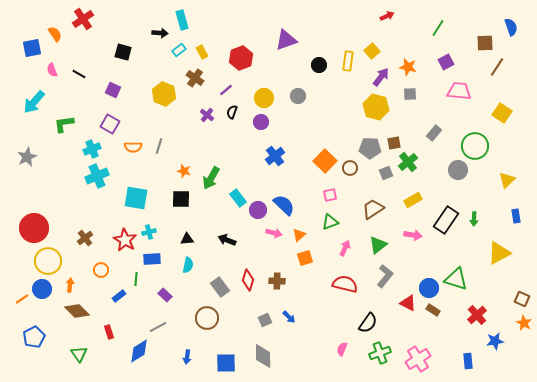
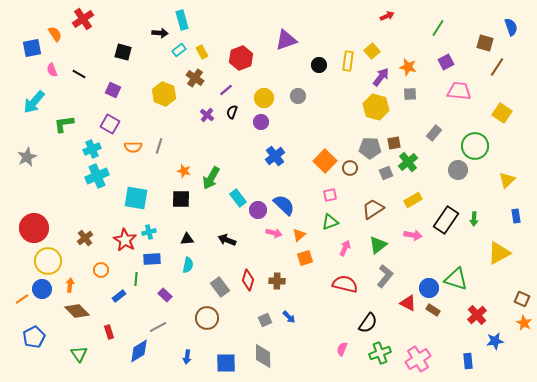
brown square at (485, 43): rotated 18 degrees clockwise
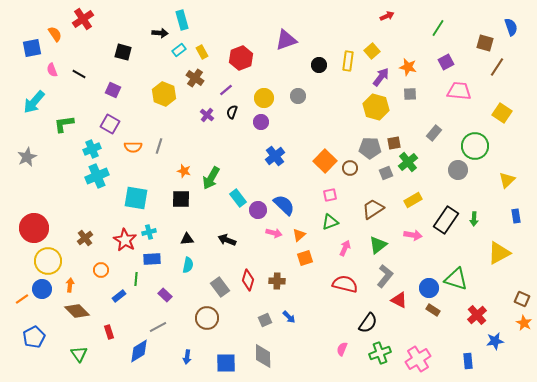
red triangle at (408, 303): moved 9 px left, 3 px up
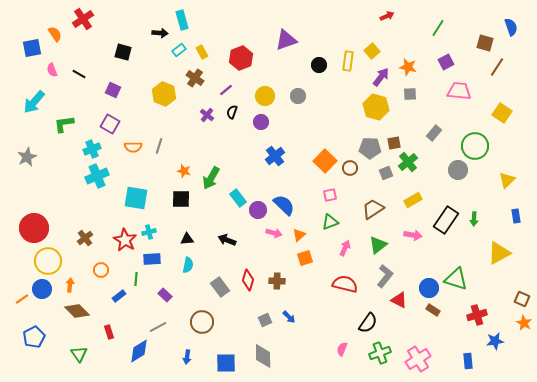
yellow circle at (264, 98): moved 1 px right, 2 px up
red cross at (477, 315): rotated 24 degrees clockwise
brown circle at (207, 318): moved 5 px left, 4 px down
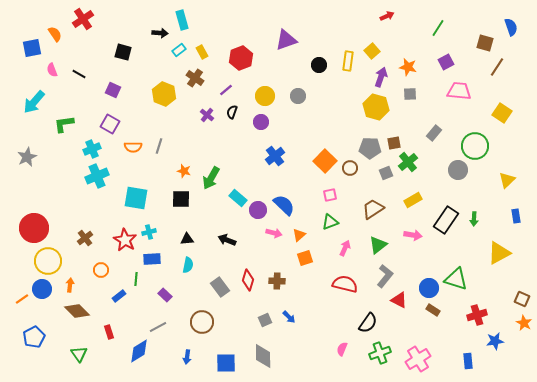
purple arrow at (381, 77): rotated 18 degrees counterclockwise
cyan rectangle at (238, 198): rotated 12 degrees counterclockwise
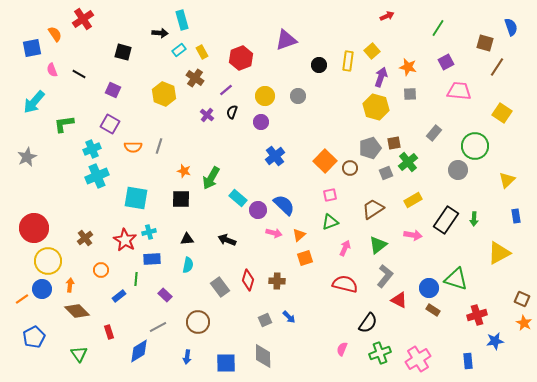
gray pentagon at (370, 148): rotated 20 degrees counterclockwise
brown circle at (202, 322): moved 4 px left
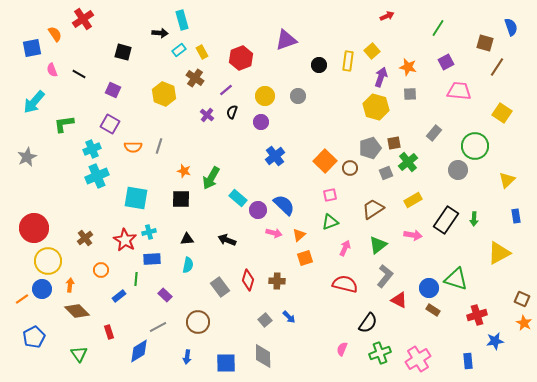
gray square at (265, 320): rotated 16 degrees counterclockwise
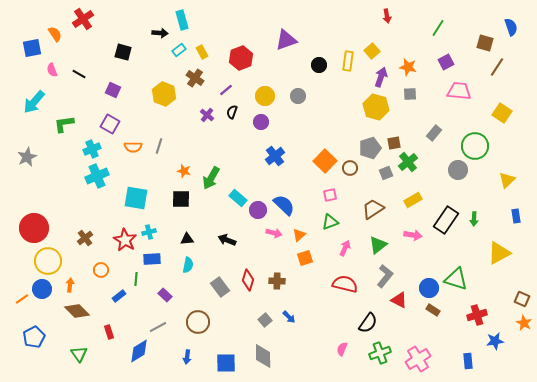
red arrow at (387, 16): rotated 104 degrees clockwise
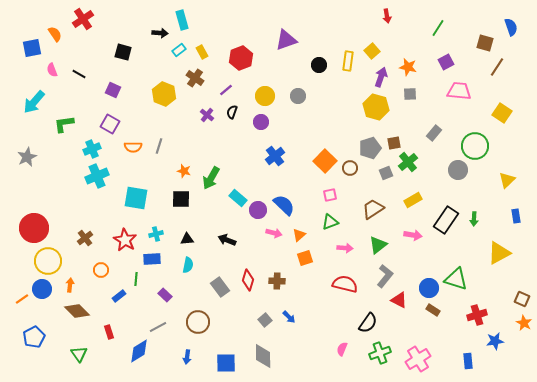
cyan cross at (149, 232): moved 7 px right, 2 px down
pink arrow at (345, 248): rotated 70 degrees clockwise
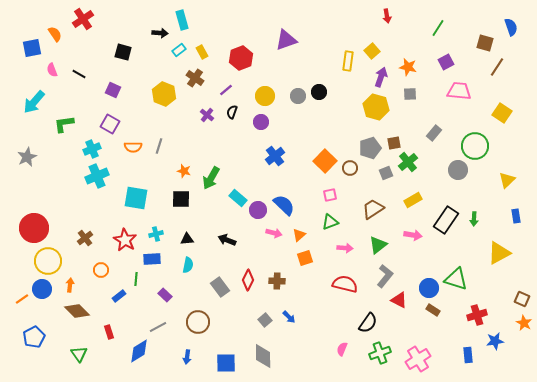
black circle at (319, 65): moved 27 px down
red diamond at (248, 280): rotated 10 degrees clockwise
blue rectangle at (468, 361): moved 6 px up
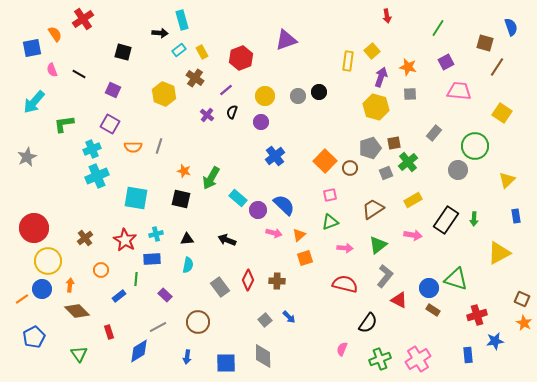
black square at (181, 199): rotated 12 degrees clockwise
green cross at (380, 353): moved 6 px down
